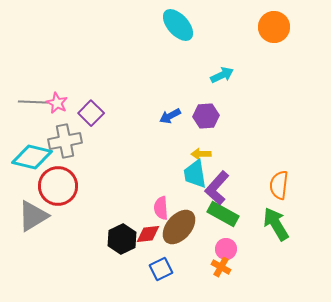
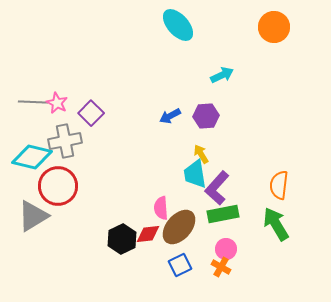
yellow arrow: rotated 60 degrees clockwise
green rectangle: rotated 40 degrees counterclockwise
blue square: moved 19 px right, 4 px up
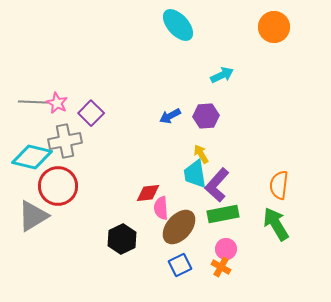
purple L-shape: moved 3 px up
red diamond: moved 41 px up
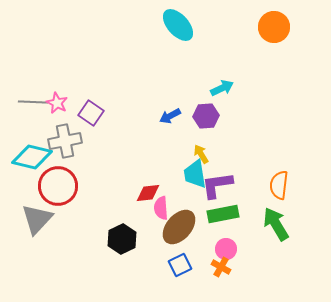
cyan arrow: moved 13 px down
purple square: rotated 10 degrees counterclockwise
purple L-shape: rotated 40 degrees clockwise
gray triangle: moved 4 px right, 3 px down; rotated 16 degrees counterclockwise
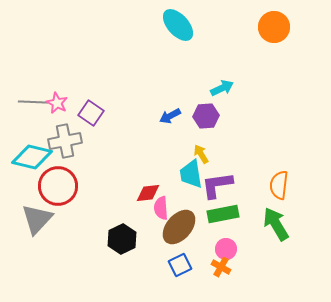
cyan trapezoid: moved 4 px left
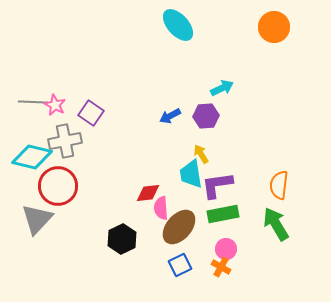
pink star: moved 2 px left, 2 px down
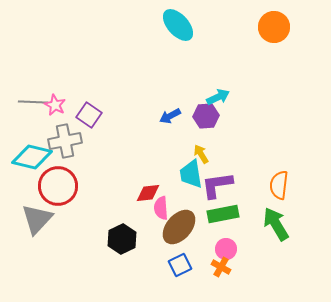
cyan arrow: moved 4 px left, 9 px down
purple square: moved 2 px left, 2 px down
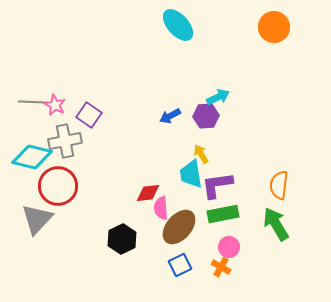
pink circle: moved 3 px right, 2 px up
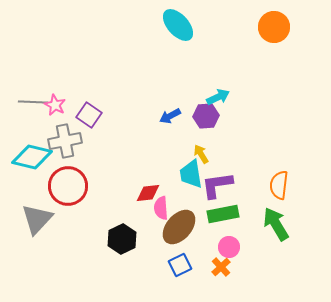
red circle: moved 10 px right
orange cross: rotated 18 degrees clockwise
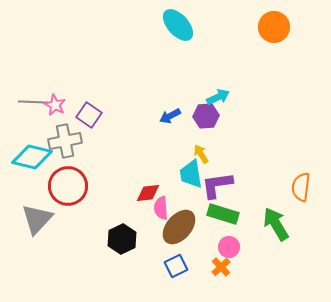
orange semicircle: moved 22 px right, 2 px down
green rectangle: rotated 28 degrees clockwise
blue square: moved 4 px left, 1 px down
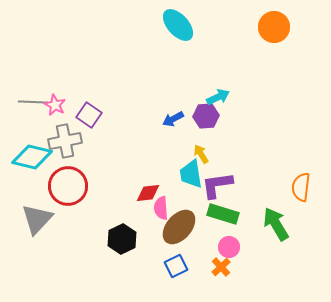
blue arrow: moved 3 px right, 3 px down
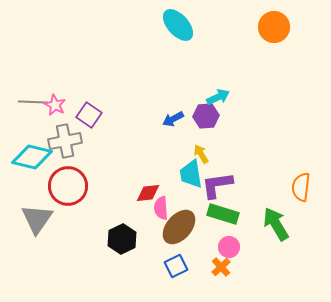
gray triangle: rotated 8 degrees counterclockwise
